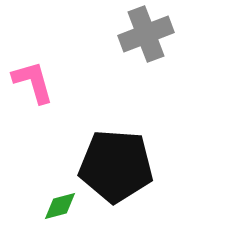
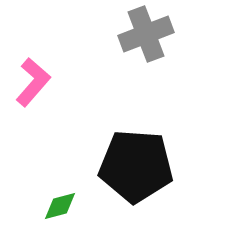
pink L-shape: rotated 57 degrees clockwise
black pentagon: moved 20 px right
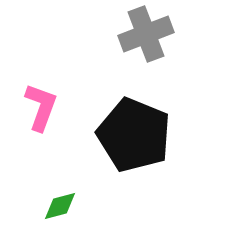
pink L-shape: moved 8 px right, 25 px down; rotated 21 degrees counterclockwise
black pentagon: moved 2 px left, 31 px up; rotated 18 degrees clockwise
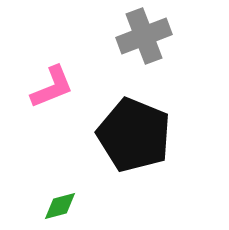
gray cross: moved 2 px left, 2 px down
pink L-shape: moved 11 px right, 20 px up; rotated 48 degrees clockwise
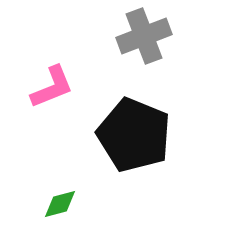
green diamond: moved 2 px up
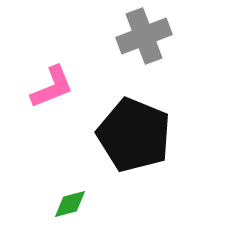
green diamond: moved 10 px right
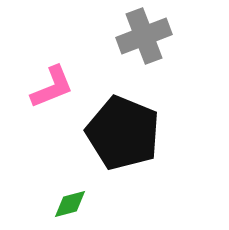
black pentagon: moved 11 px left, 2 px up
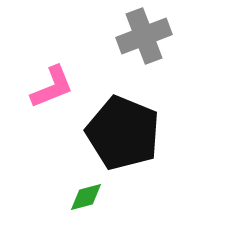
green diamond: moved 16 px right, 7 px up
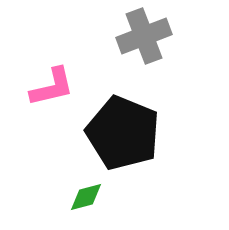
pink L-shape: rotated 9 degrees clockwise
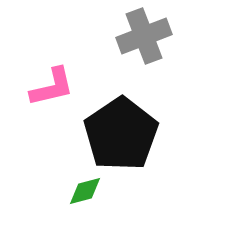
black pentagon: moved 2 px left, 1 px down; rotated 16 degrees clockwise
green diamond: moved 1 px left, 6 px up
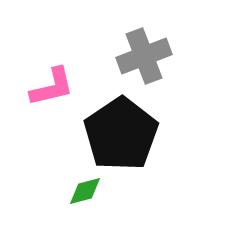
gray cross: moved 20 px down
